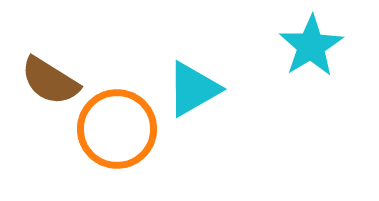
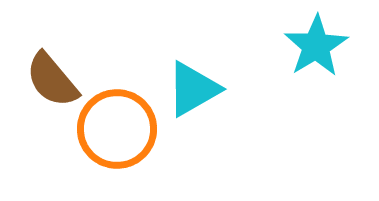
cyan star: moved 5 px right
brown semicircle: moved 2 px right, 1 px up; rotated 18 degrees clockwise
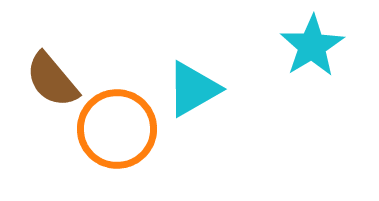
cyan star: moved 4 px left
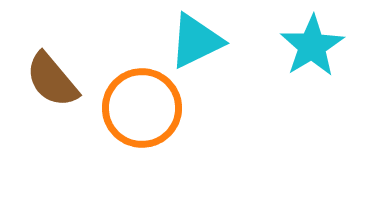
cyan triangle: moved 3 px right, 48 px up; rotated 4 degrees clockwise
orange circle: moved 25 px right, 21 px up
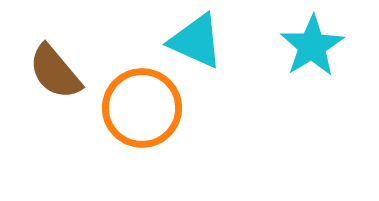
cyan triangle: rotated 50 degrees clockwise
brown semicircle: moved 3 px right, 8 px up
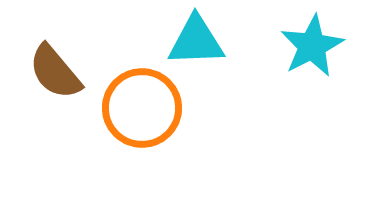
cyan triangle: rotated 26 degrees counterclockwise
cyan star: rotated 4 degrees clockwise
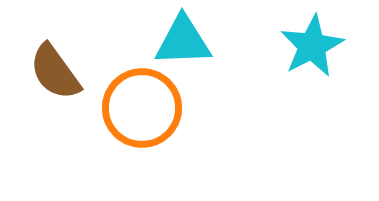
cyan triangle: moved 13 px left
brown semicircle: rotated 4 degrees clockwise
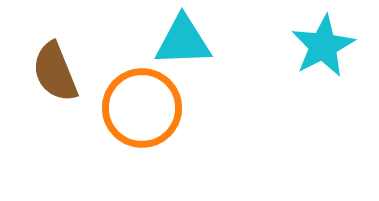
cyan star: moved 11 px right
brown semicircle: rotated 14 degrees clockwise
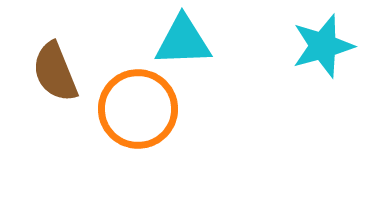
cyan star: rotated 12 degrees clockwise
orange circle: moved 4 px left, 1 px down
